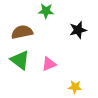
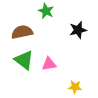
green star: rotated 21 degrees clockwise
green triangle: moved 4 px right
pink triangle: rotated 14 degrees clockwise
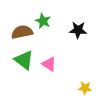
green star: moved 3 px left, 10 px down
black star: rotated 18 degrees clockwise
pink triangle: rotated 42 degrees clockwise
yellow star: moved 10 px right, 1 px down
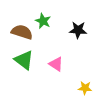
brown semicircle: rotated 30 degrees clockwise
pink triangle: moved 7 px right
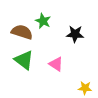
black star: moved 3 px left, 4 px down
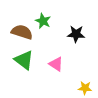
black star: moved 1 px right
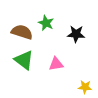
green star: moved 3 px right, 2 px down
pink triangle: rotated 42 degrees counterclockwise
yellow star: moved 1 px up
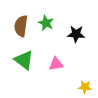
brown semicircle: moved 1 px left, 6 px up; rotated 100 degrees counterclockwise
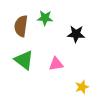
green star: moved 1 px left, 5 px up; rotated 21 degrees counterclockwise
yellow star: moved 3 px left; rotated 24 degrees counterclockwise
